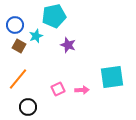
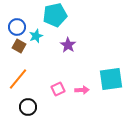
cyan pentagon: moved 1 px right, 1 px up
blue circle: moved 2 px right, 2 px down
purple star: rotated 14 degrees clockwise
cyan square: moved 1 px left, 2 px down
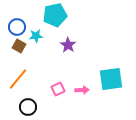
cyan star: rotated 16 degrees clockwise
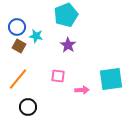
cyan pentagon: moved 11 px right; rotated 10 degrees counterclockwise
cyan star: rotated 16 degrees clockwise
pink square: moved 13 px up; rotated 32 degrees clockwise
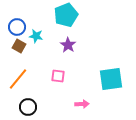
pink arrow: moved 14 px down
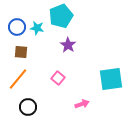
cyan pentagon: moved 5 px left, 1 px down
cyan star: moved 1 px right, 8 px up
brown square: moved 2 px right, 6 px down; rotated 24 degrees counterclockwise
pink square: moved 2 px down; rotated 32 degrees clockwise
pink arrow: rotated 16 degrees counterclockwise
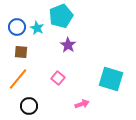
cyan star: rotated 16 degrees clockwise
cyan square: rotated 25 degrees clockwise
black circle: moved 1 px right, 1 px up
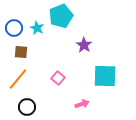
blue circle: moved 3 px left, 1 px down
purple star: moved 16 px right
cyan square: moved 6 px left, 3 px up; rotated 15 degrees counterclockwise
black circle: moved 2 px left, 1 px down
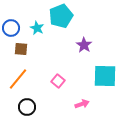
blue circle: moved 3 px left
brown square: moved 3 px up
pink square: moved 3 px down
